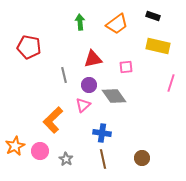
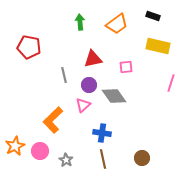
gray star: moved 1 px down
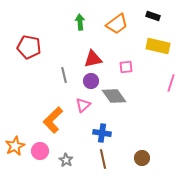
purple circle: moved 2 px right, 4 px up
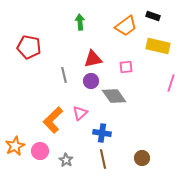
orange trapezoid: moved 9 px right, 2 px down
pink triangle: moved 3 px left, 8 px down
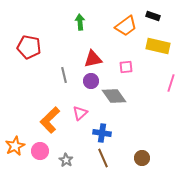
orange L-shape: moved 3 px left
brown line: moved 1 px up; rotated 12 degrees counterclockwise
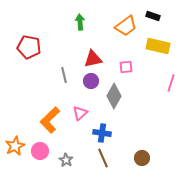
gray diamond: rotated 65 degrees clockwise
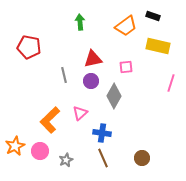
gray star: rotated 16 degrees clockwise
